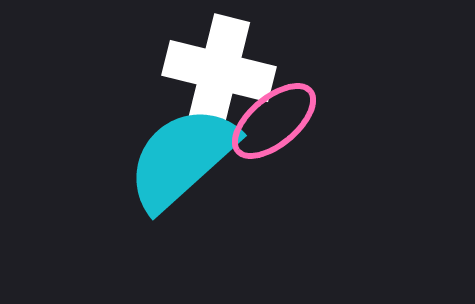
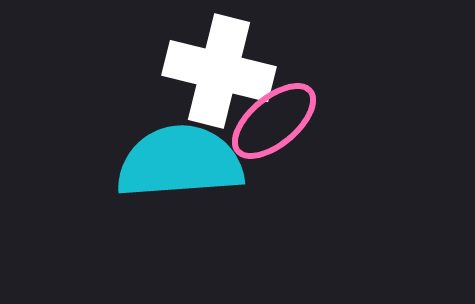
cyan semicircle: moved 2 px left, 4 px down; rotated 38 degrees clockwise
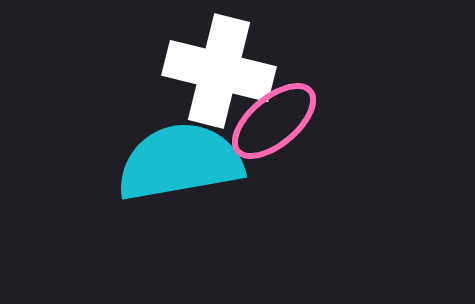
cyan semicircle: rotated 6 degrees counterclockwise
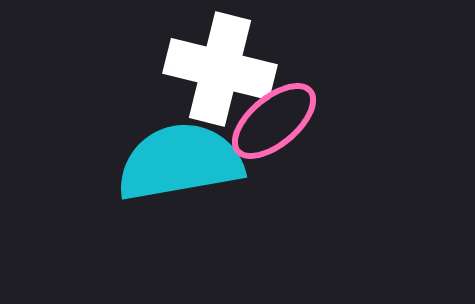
white cross: moved 1 px right, 2 px up
